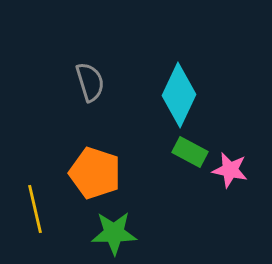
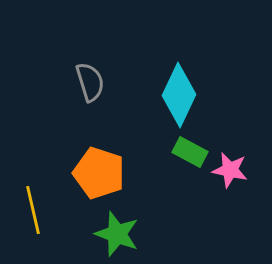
orange pentagon: moved 4 px right
yellow line: moved 2 px left, 1 px down
green star: moved 3 px right, 1 px down; rotated 21 degrees clockwise
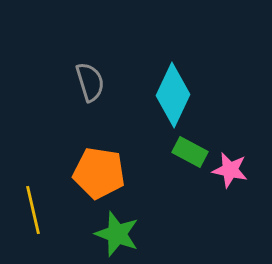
cyan diamond: moved 6 px left
orange pentagon: rotated 9 degrees counterclockwise
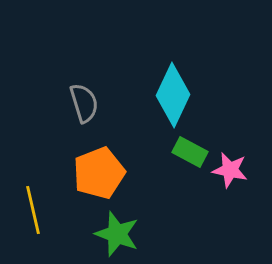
gray semicircle: moved 6 px left, 21 px down
orange pentagon: rotated 30 degrees counterclockwise
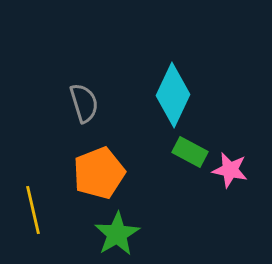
green star: rotated 21 degrees clockwise
